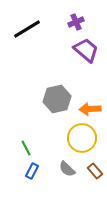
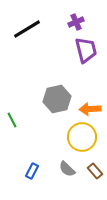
purple trapezoid: rotated 36 degrees clockwise
yellow circle: moved 1 px up
green line: moved 14 px left, 28 px up
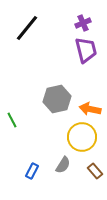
purple cross: moved 7 px right, 1 px down
black line: moved 1 px up; rotated 20 degrees counterclockwise
orange arrow: rotated 15 degrees clockwise
gray semicircle: moved 4 px left, 4 px up; rotated 102 degrees counterclockwise
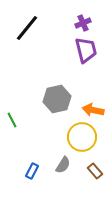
orange arrow: moved 3 px right, 1 px down
